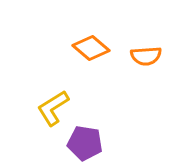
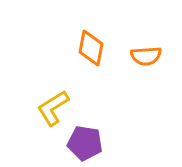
orange diamond: rotated 60 degrees clockwise
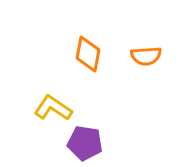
orange diamond: moved 3 px left, 6 px down
yellow L-shape: rotated 66 degrees clockwise
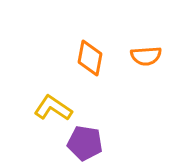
orange diamond: moved 2 px right, 4 px down
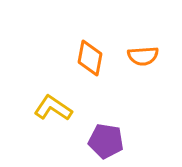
orange semicircle: moved 3 px left
purple pentagon: moved 21 px right, 2 px up
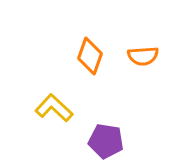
orange diamond: moved 2 px up; rotated 9 degrees clockwise
yellow L-shape: moved 1 px right; rotated 9 degrees clockwise
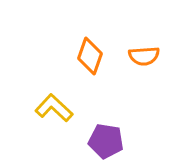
orange semicircle: moved 1 px right
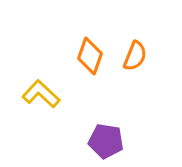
orange semicircle: moved 9 px left; rotated 64 degrees counterclockwise
yellow L-shape: moved 13 px left, 14 px up
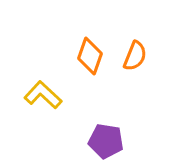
yellow L-shape: moved 2 px right, 1 px down
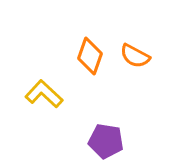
orange semicircle: rotated 96 degrees clockwise
yellow L-shape: moved 1 px right, 1 px up
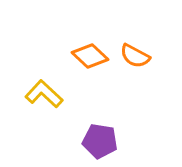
orange diamond: rotated 66 degrees counterclockwise
purple pentagon: moved 6 px left
